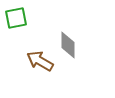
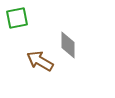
green square: moved 1 px right
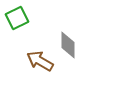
green square: rotated 15 degrees counterclockwise
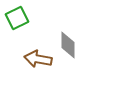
brown arrow: moved 2 px left, 2 px up; rotated 20 degrees counterclockwise
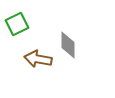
green square: moved 6 px down
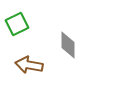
brown arrow: moved 9 px left, 6 px down
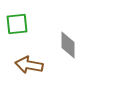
green square: rotated 20 degrees clockwise
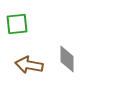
gray diamond: moved 1 px left, 14 px down
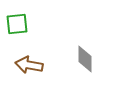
gray diamond: moved 18 px right
